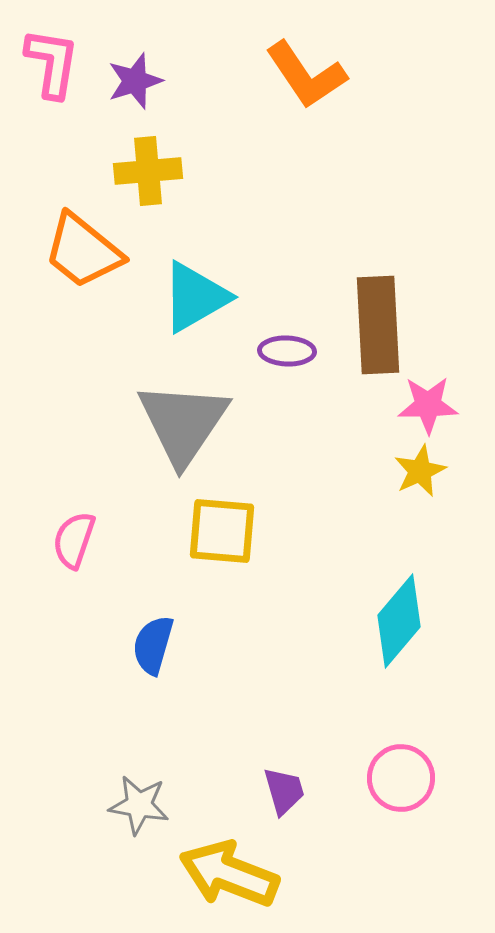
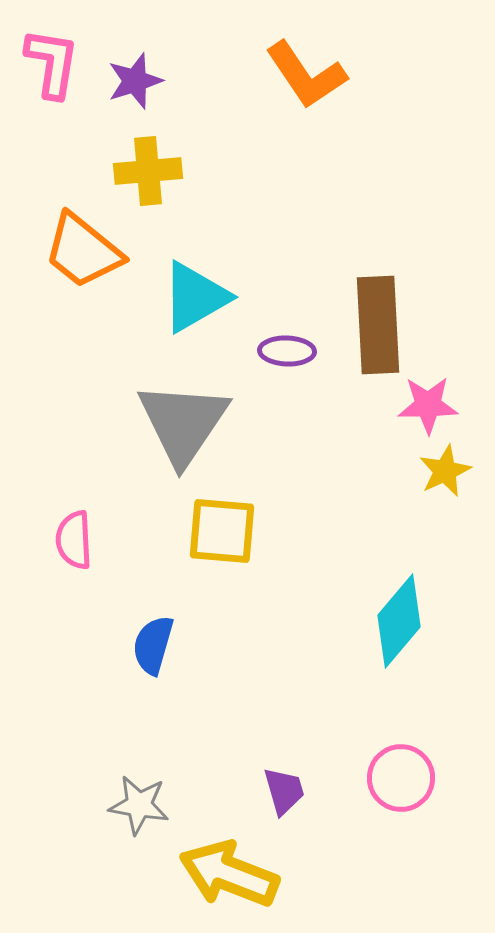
yellow star: moved 25 px right
pink semicircle: rotated 22 degrees counterclockwise
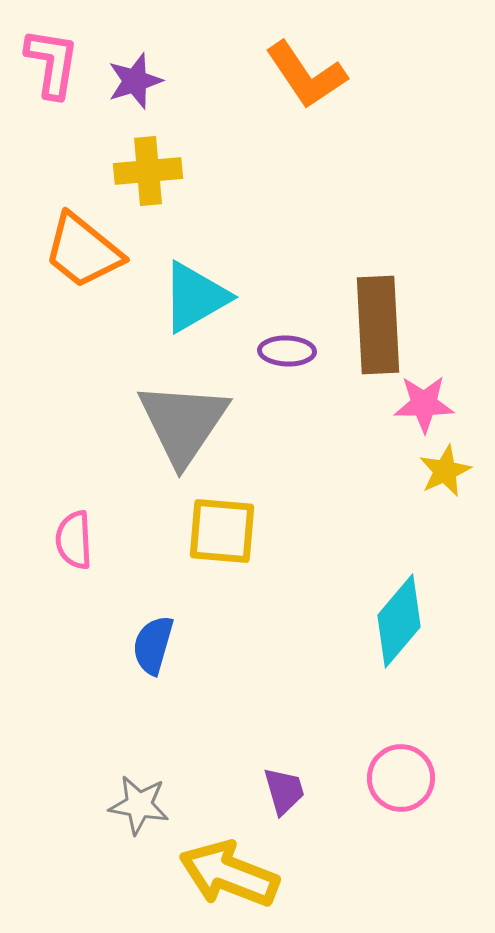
pink star: moved 4 px left, 1 px up
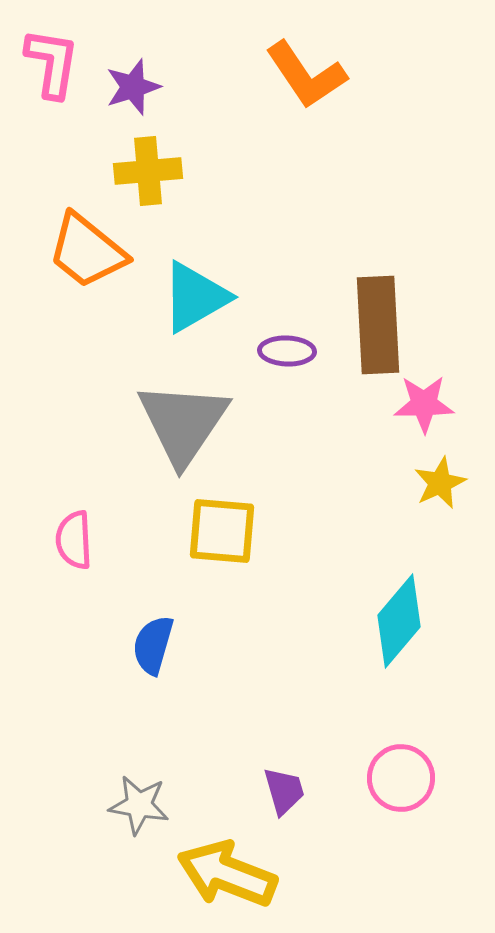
purple star: moved 2 px left, 6 px down
orange trapezoid: moved 4 px right
yellow star: moved 5 px left, 12 px down
yellow arrow: moved 2 px left
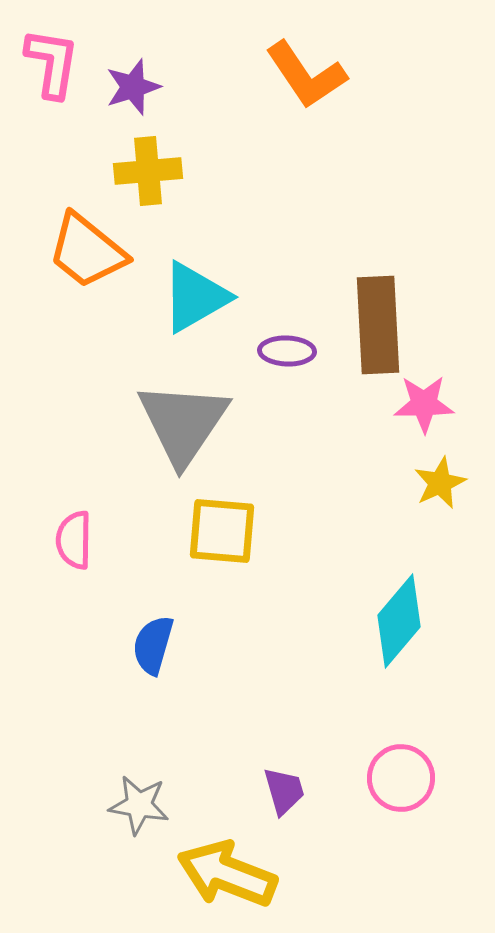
pink semicircle: rotated 4 degrees clockwise
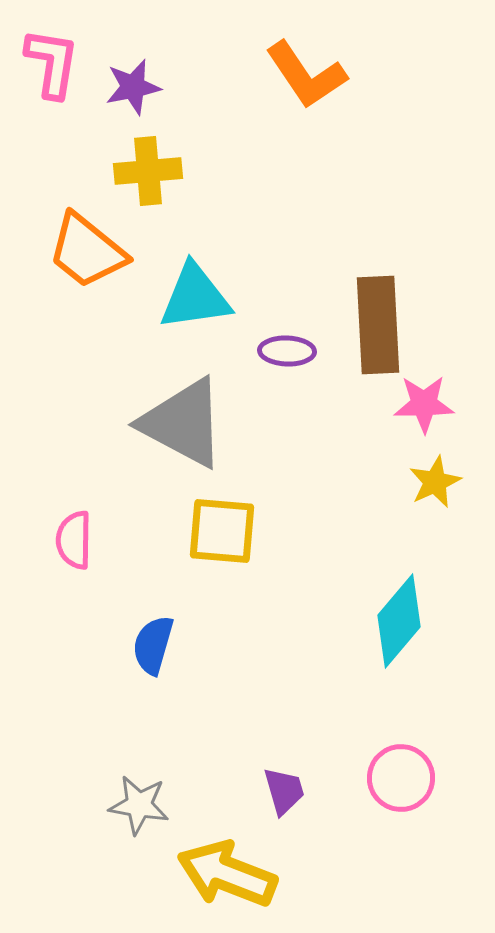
purple star: rotated 6 degrees clockwise
cyan triangle: rotated 22 degrees clockwise
gray triangle: rotated 36 degrees counterclockwise
yellow star: moved 5 px left, 1 px up
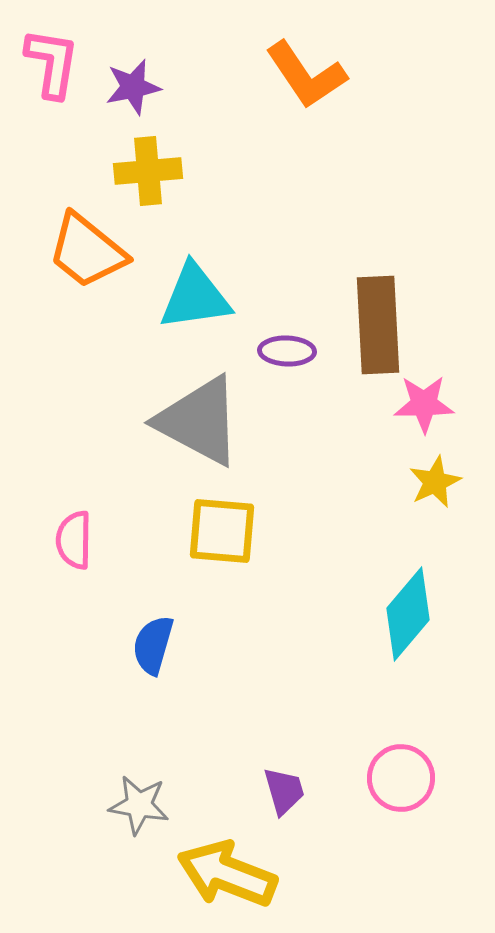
gray triangle: moved 16 px right, 2 px up
cyan diamond: moved 9 px right, 7 px up
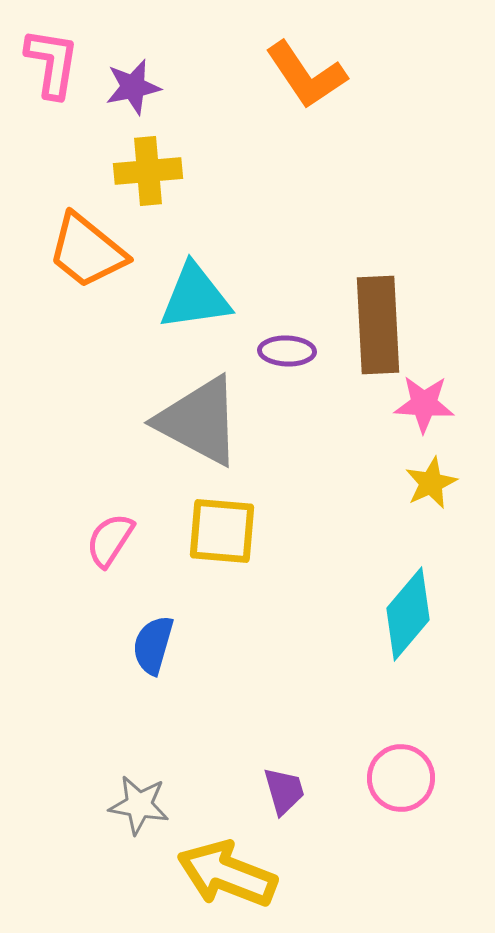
pink star: rotated 4 degrees clockwise
yellow star: moved 4 px left, 1 px down
pink semicircle: moved 36 px right; rotated 32 degrees clockwise
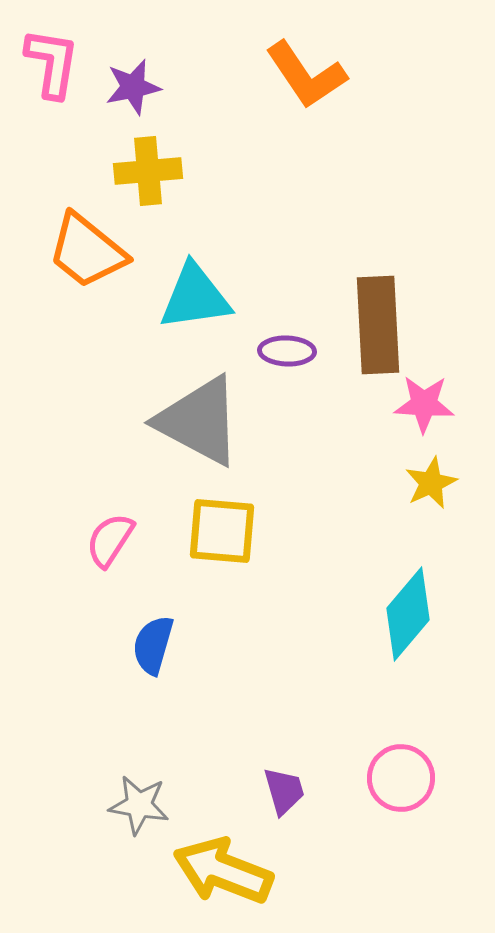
yellow arrow: moved 4 px left, 3 px up
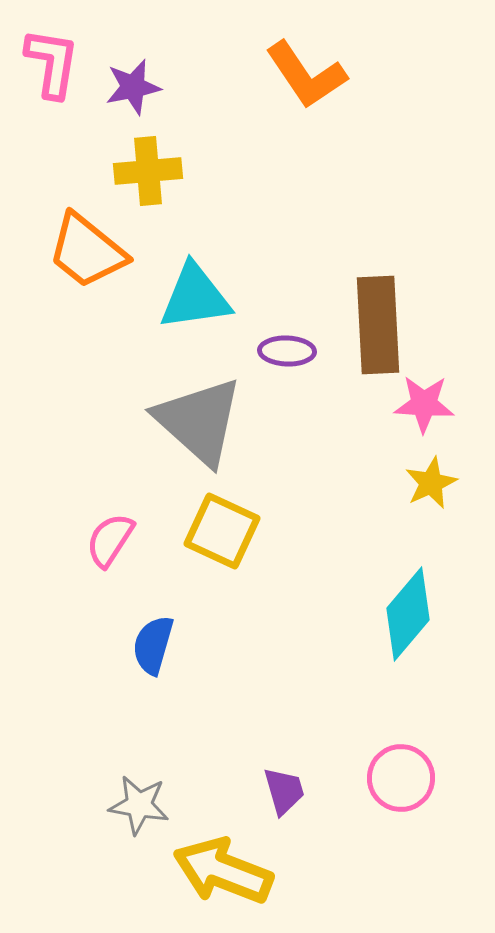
gray triangle: rotated 14 degrees clockwise
yellow square: rotated 20 degrees clockwise
